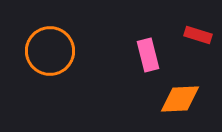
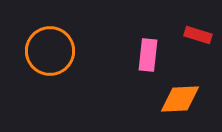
pink rectangle: rotated 20 degrees clockwise
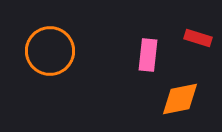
red rectangle: moved 3 px down
orange diamond: rotated 9 degrees counterclockwise
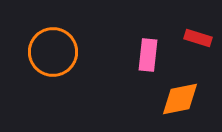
orange circle: moved 3 px right, 1 px down
